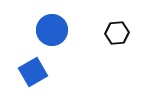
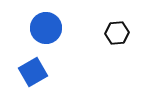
blue circle: moved 6 px left, 2 px up
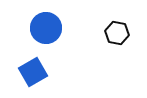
black hexagon: rotated 15 degrees clockwise
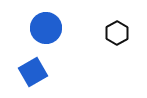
black hexagon: rotated 20 degrees clockwise
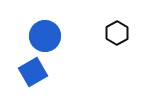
blue circle: moved 1 px left, 8 px down
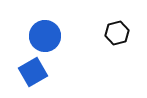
black hexagon: rotated 15 degrees clockwise
